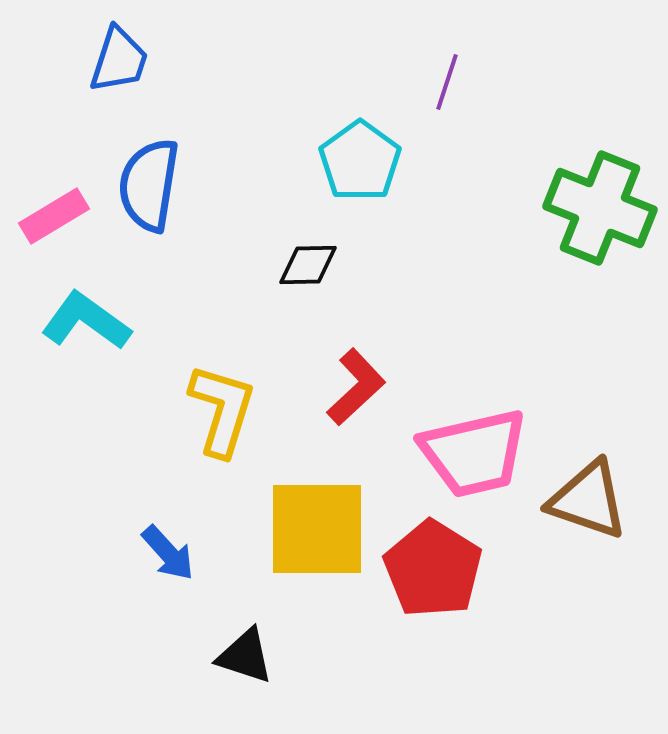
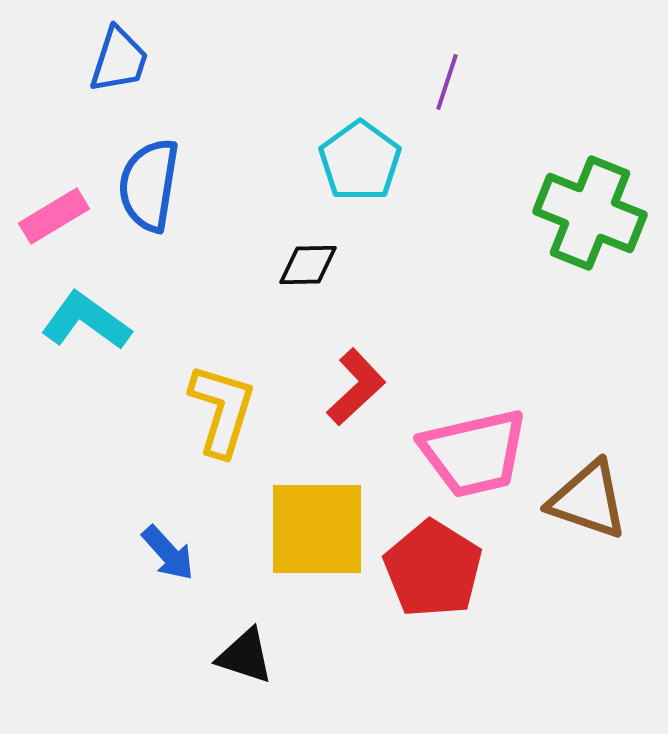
green cross: moved 10 px left, 5 px down
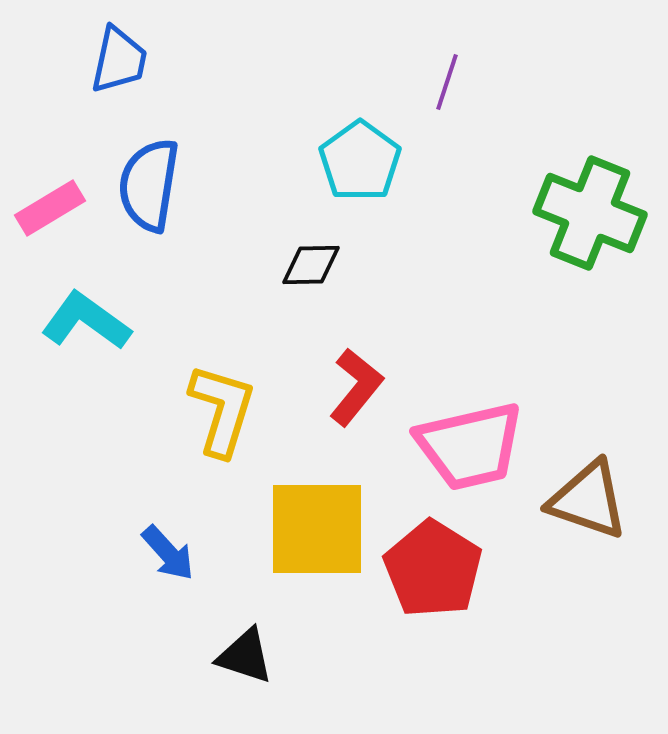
blue trapezoid: rotated 6 degrees counterclockwise
pink rectangle: moved 4 px left, 8 px up
black diamond: moved 3 px right
red L-shape: rotated 8 degrees counterclockwise
pink trapezoid: moved 4 px left, 7 px up
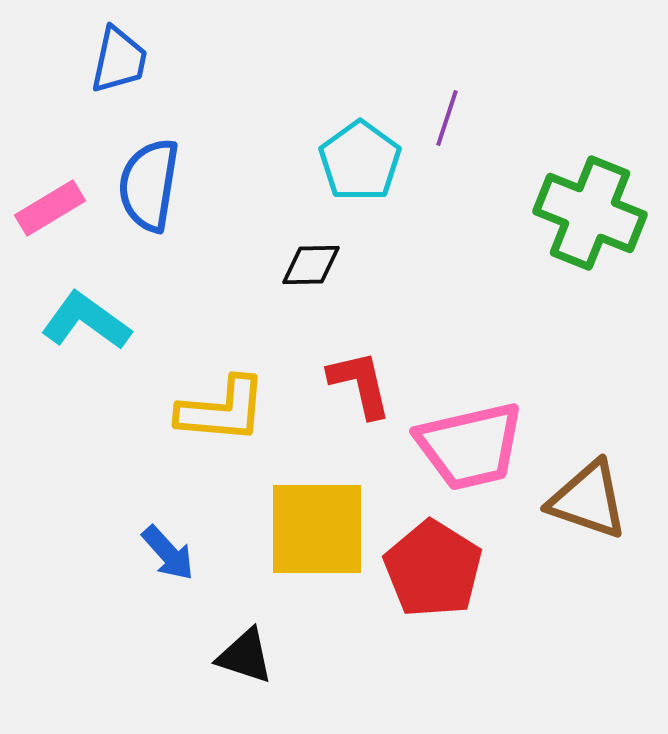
purple line: moved 36 px down
red L-shape: moved 4 px right, 3 px up; rotated 52 degrees counterclockwise
yellow L-shape: rotated 78 degrees clockwise
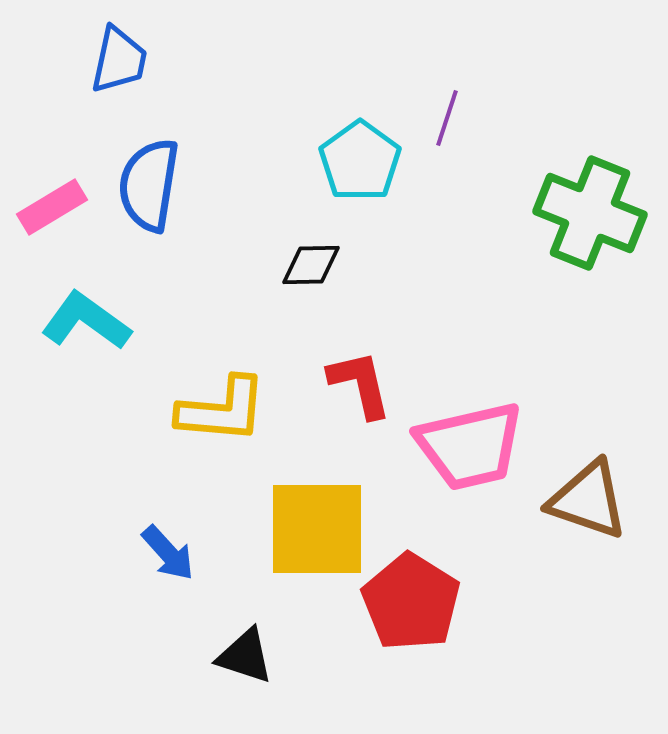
pink rectangle: moved 2 px right, 1 px up
red pentagon: moved 22 px left, 33 px down
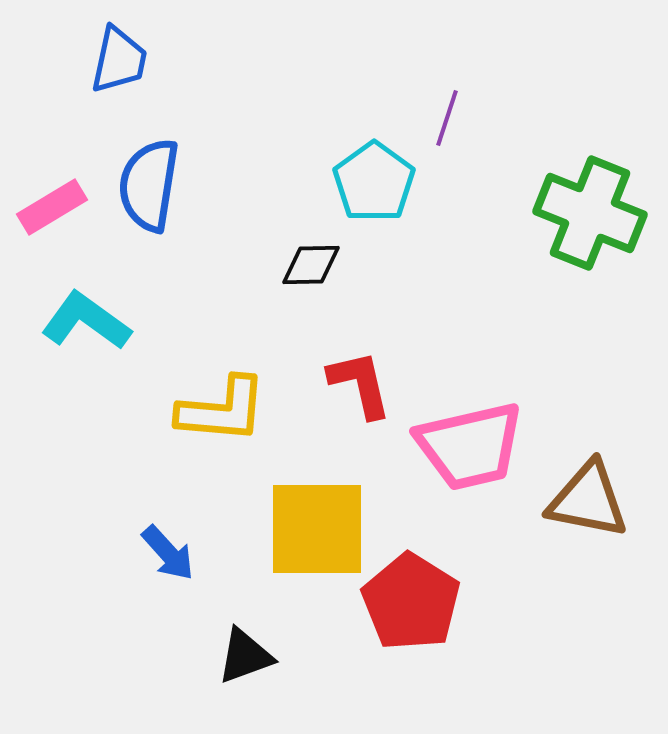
cyan pentagon: moved 14 px right, 21 px down
brown triangle: rotated 8 degrees counterclockwise
black triangle: rotated 38 degrees counterclockwise
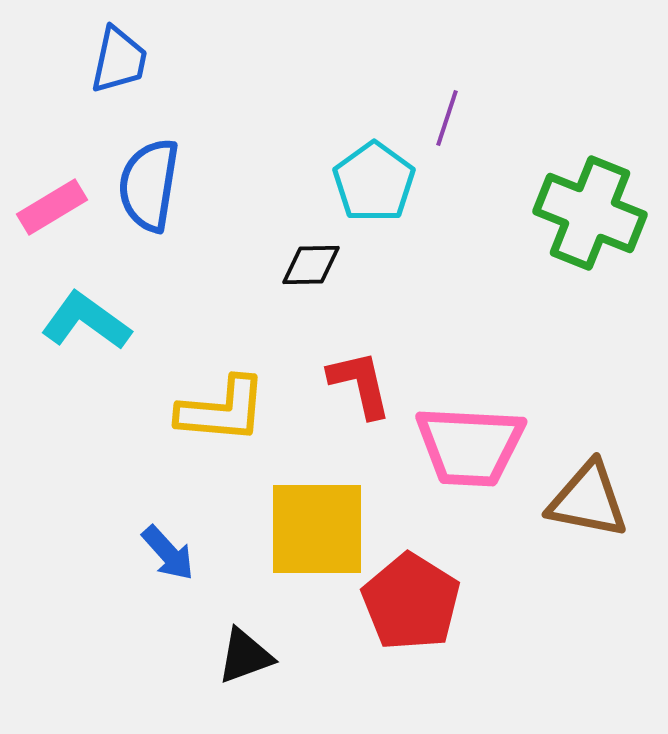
pink trapezoid: rotated 16 degrees clockwise
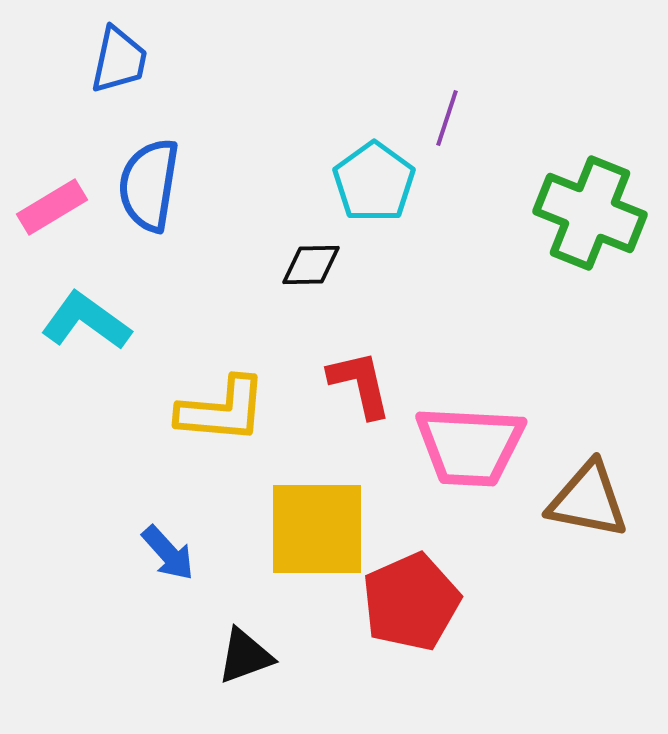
red pentagon: rotated 16 degrees clockwise
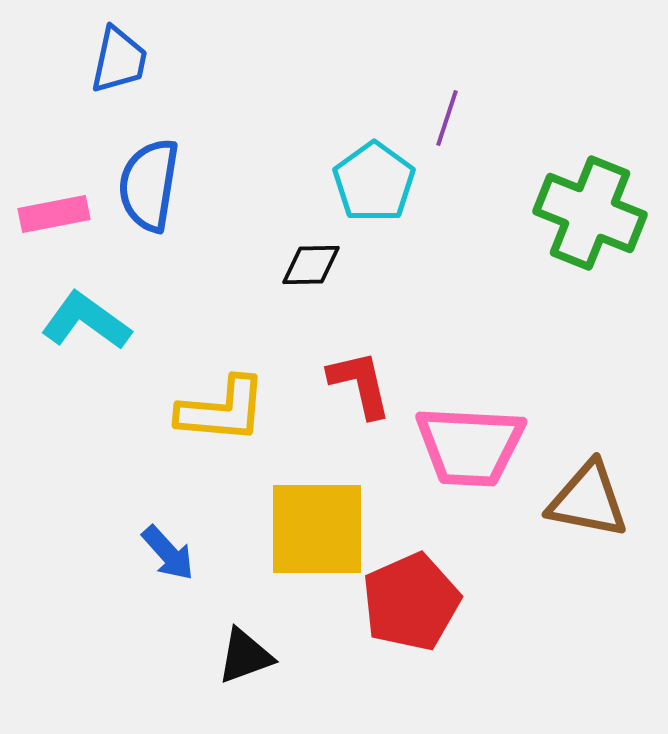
pink rectangle: moved 2 px right, 7 px down; rotated 20 degrees clockwise
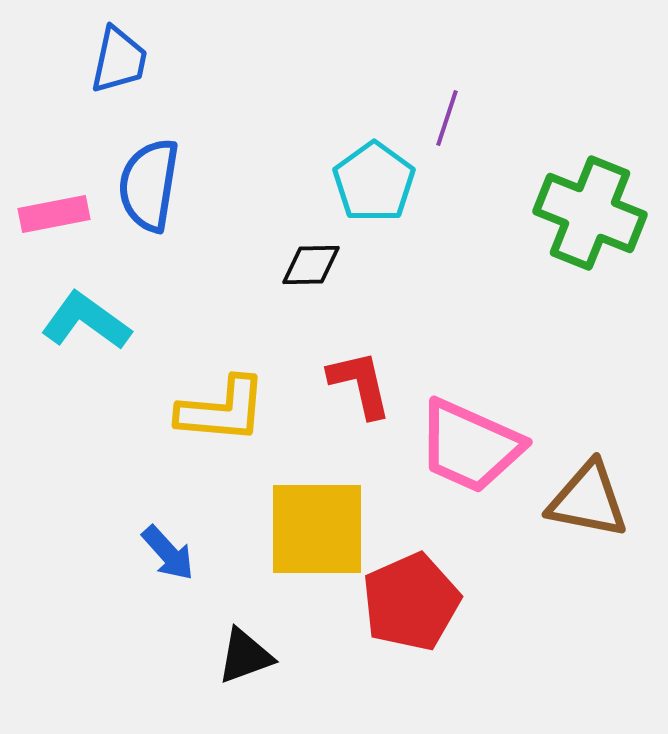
pink trapezoid: rotated 21 degrees clockwise
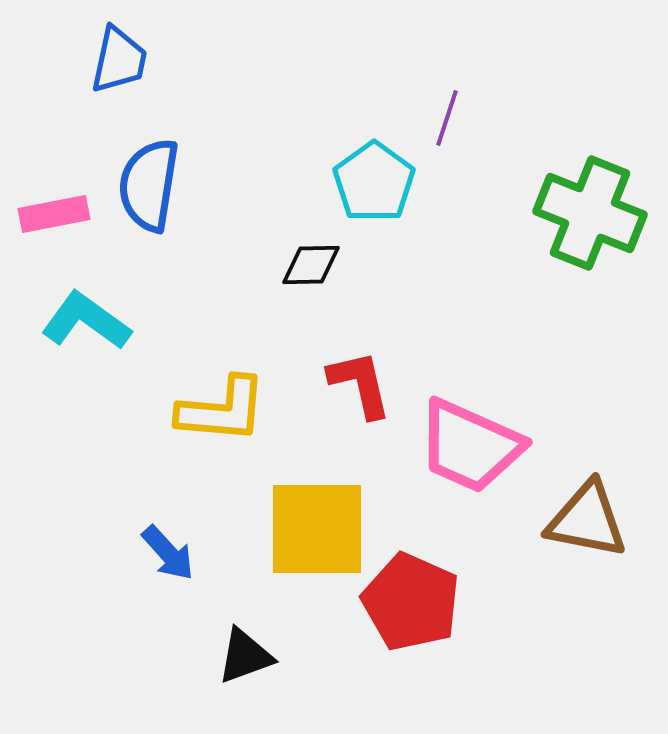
brown triangle: moved 1 px left, 20 px down
red pentagon: rotated 24 degrees counterclockwise
